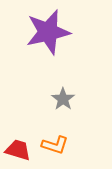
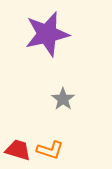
purple star: moved 1 px left, 2 px down
orange L-shape: moved 5 px left, 5 px down
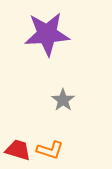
purple star: rotated 9 degrees clockwise
gray star: moved 1 px down
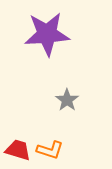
gray star: moved 4 px right
